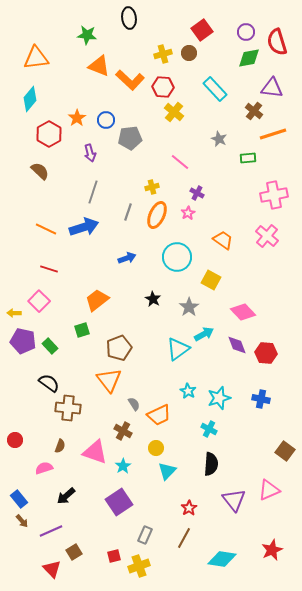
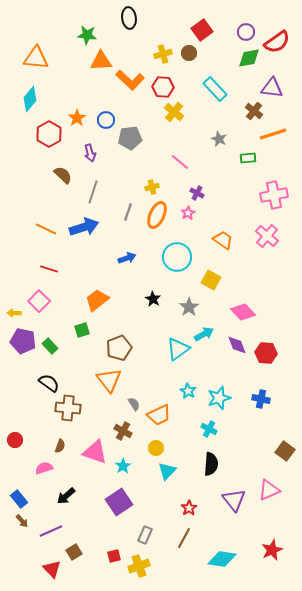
red semicircle at (277, 42): rotated 108 degrees counterclockwise
orange triangle at (36, 58): rotated 12 degrees clockwise
orange triangle at (99, 66): moved 2 px right, 5 px up; rotated 25 degrees counterclockwise
brown semicircle at (40, 171): moved 23 px right, 4 px down
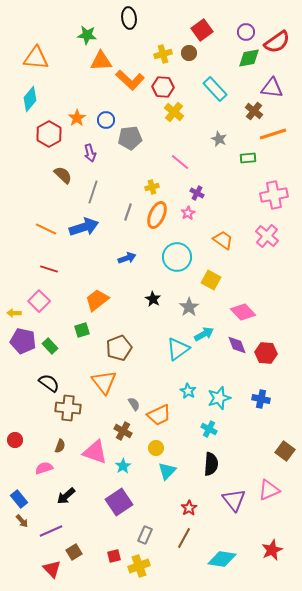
orange triangle at (109, 380): moved 5 px left, 2 px down
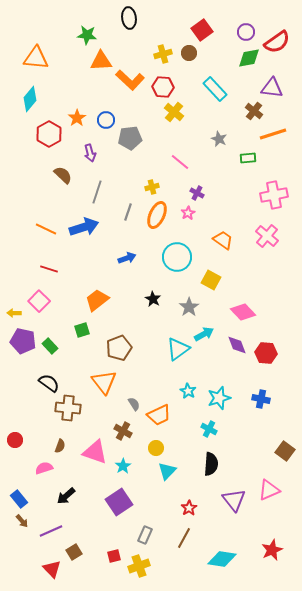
gray line at (93, 192): moved 4 px right
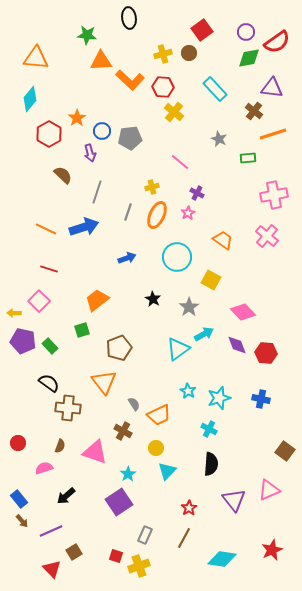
blue circle at (106, 120): moved 4 px left, 11 px down
red circle at (15, 440): moved 3 px right, 3 px down
cyan star at (123, 466): moved 5 px right, 8 px down
red square at (114, 556): moved 2 px right; rotated 32 degrees clockwise
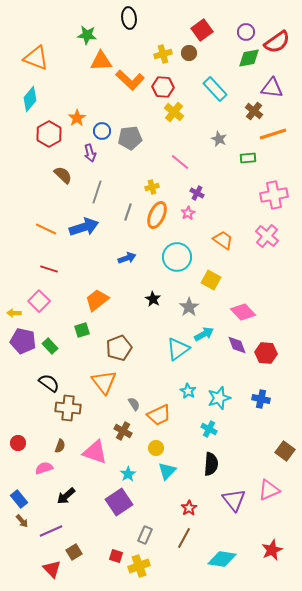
orange triangle at (36, 58): rotated 16 degrees clockwise
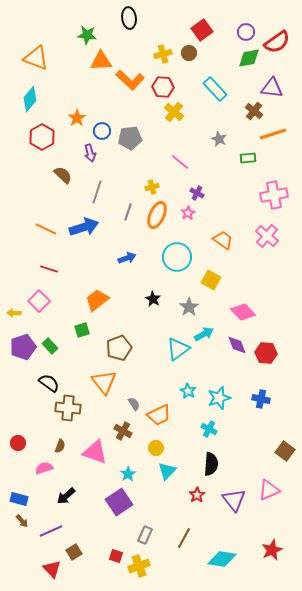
red hexagon at (49, 134): moved 7 px left, 3 px down
purple pentagon at (23, 341): moved 6 px down; rotated 30 degrees counterclockwise
blue rectangle at (19, 499): rotated 36 degrees counterclockwise
red star at (189, 508): moved 8 px right, 13 px up
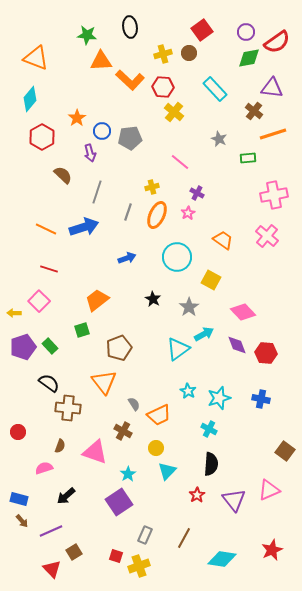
black ellipse at (129, 18): moved 1 px right, 9 px down
red circle at (18, 443): moved 11 px up
